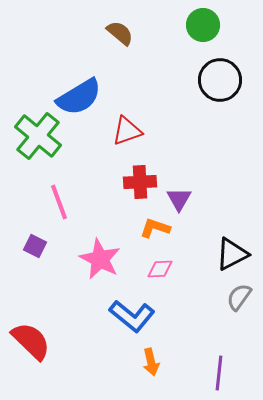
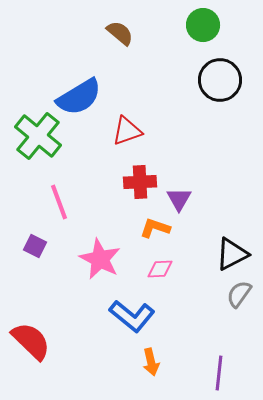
gray semicircle: moved 3 px up
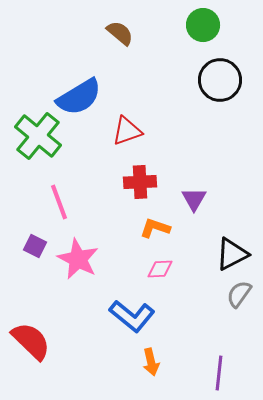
purple triangle: moved 15 px right
pink star: moved 22 px left
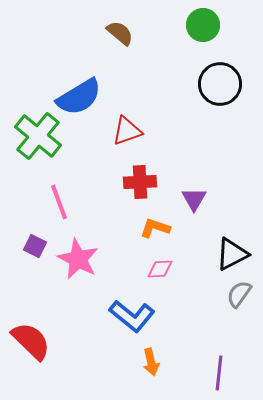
black circle: moved 4 px down
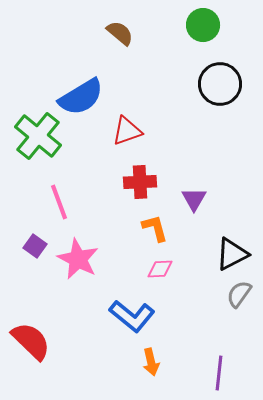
blue semicircle: moved 2 px right
orange L-shape: rotated 56 degrees clockwise
purple square: rotated 10 degrees clockwise
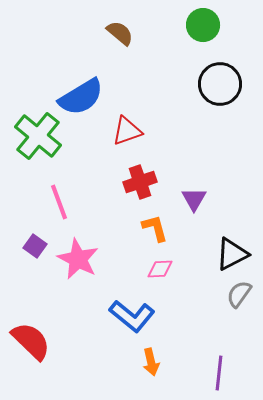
red cross: rotated 16 degrees counterclockwise
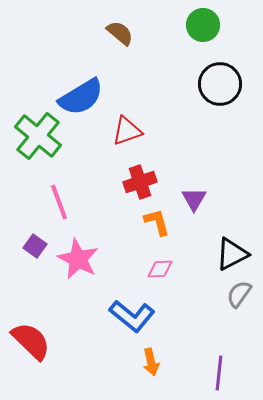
orange L-shape: moved 2 px right, 6 px up
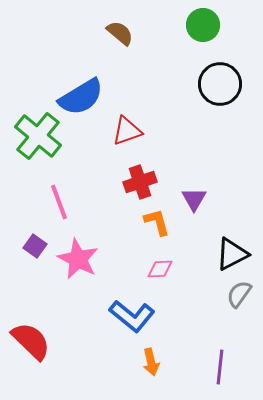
purple line: moved 1 px right, 6 px up
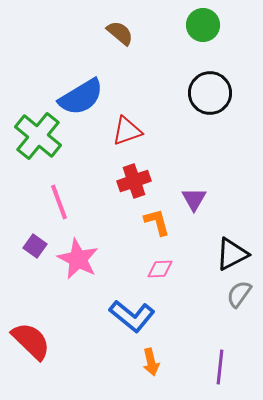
black circle: moved 10 px left, 9 px down
red cross: moved 6 px left, 1 px up
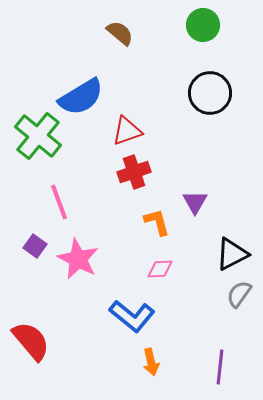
red cross: moved 9 px up
purple triangle: moved 1 px right, 3 px down
red semicircle: rotated 6 degrees clockwise
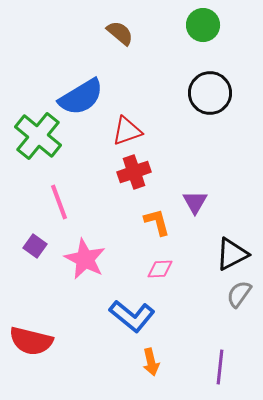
pink star: moved 7 px right
red semicircle: rotated 144 degrees clockwise
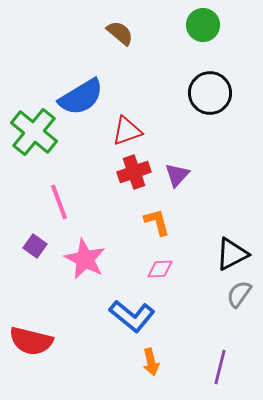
green cross: moved 4 px left, 4 px up
purple triangle: moved 18 px left, 27 px up; rotated 12 degrees clockwise
purple line: rotated 8 degrees clockwise
